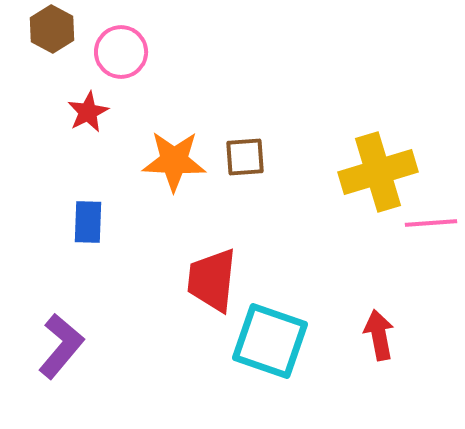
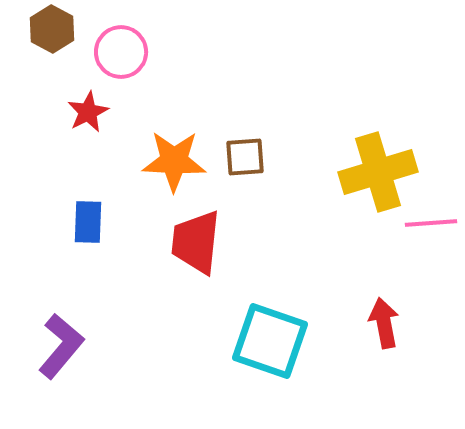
red trapezoid: moved 16 px left, 38 px up
red arrow: moved 5 px right, 12 px up
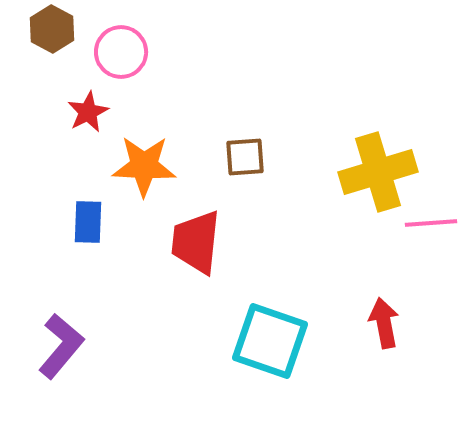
orange star: moved 30 px left, 5 px down
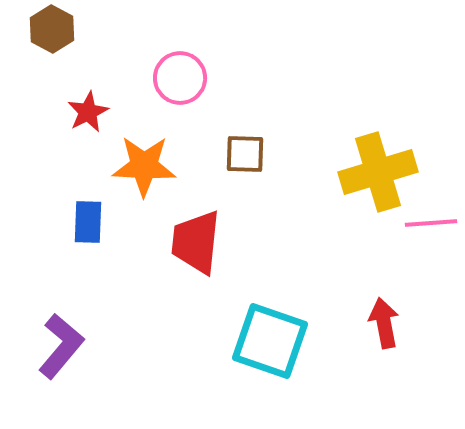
pink circle: moved 59 px right, 26 px down
brown square: moved 3 px up; rotated 6 degrees clockwise
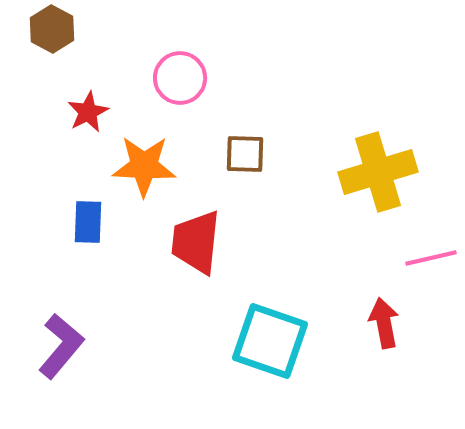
pink line: moved 35 px down; rotated 9 degrees counterclockwise
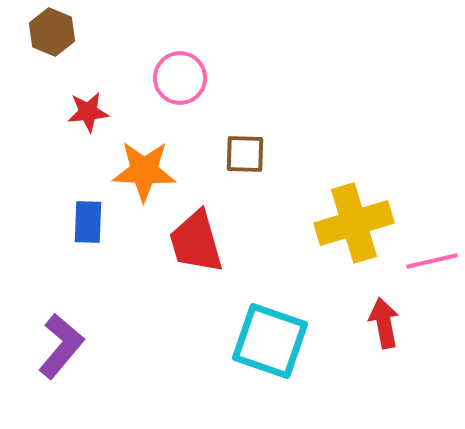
brown hexagon: moved 3 px down; rotated 6 degrees counterclockwise
red star: rotated 21 degrees clockwise
orange star: moved 5 px down
yellow cross: moved 24 px left, 51 px down
red trapezoid: rotated 22 degrees counterclockwise
pink line: moved 1 px right, 3 px down
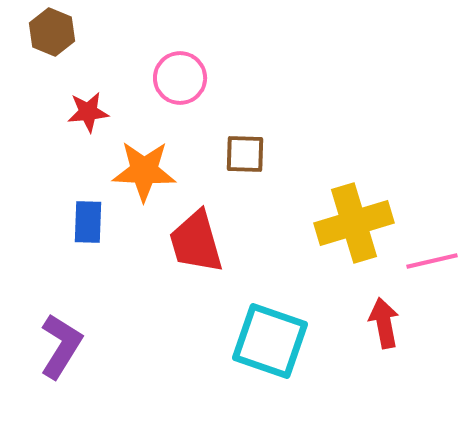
purple L-shape: rotated 8 degrees counterclockwise
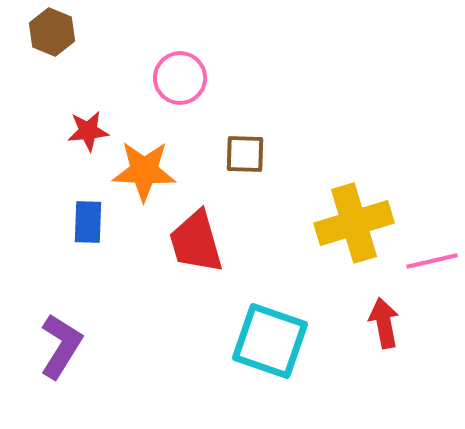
red star: moved 19 px down
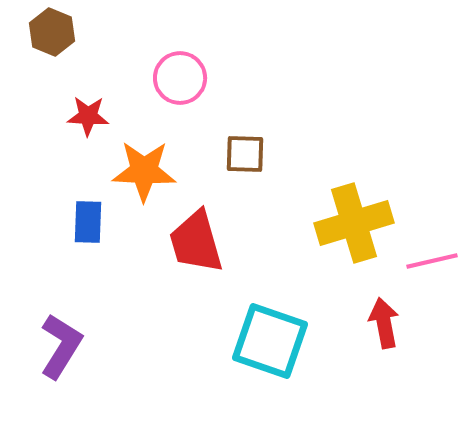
red star: moved 15 px up; rotated 9 degrees clockwise
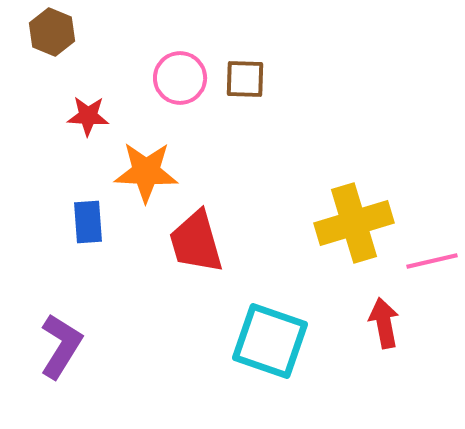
brown square: moved 75 px up
orange star: moved 2 px right, 1 px down
blue rectangle: rotated 6 degrees counterclockwise
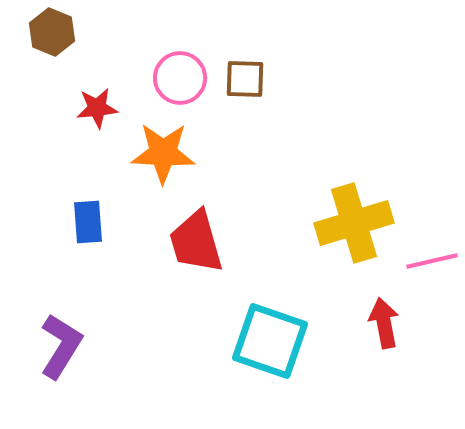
red star: moved 9 px right, 8 px up; rotated 9 degrees counterclockwise
orange star: moved 17 px right, 19 px up
